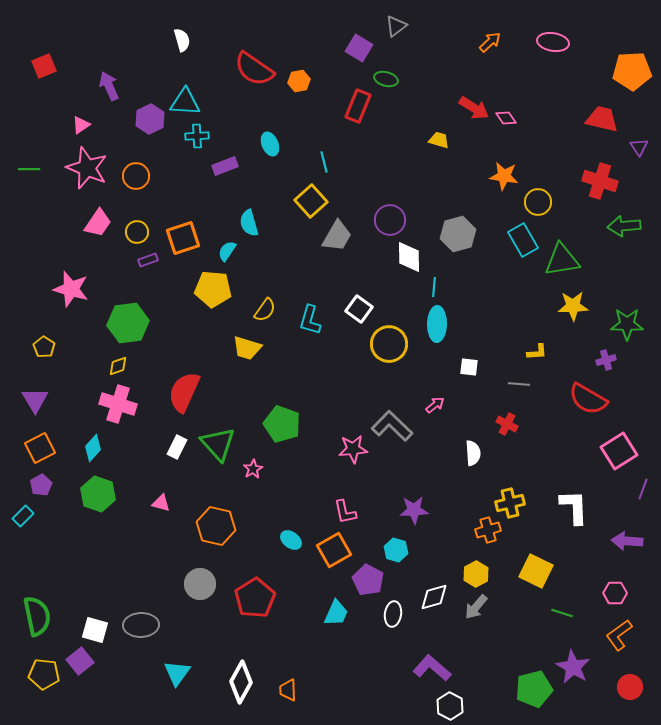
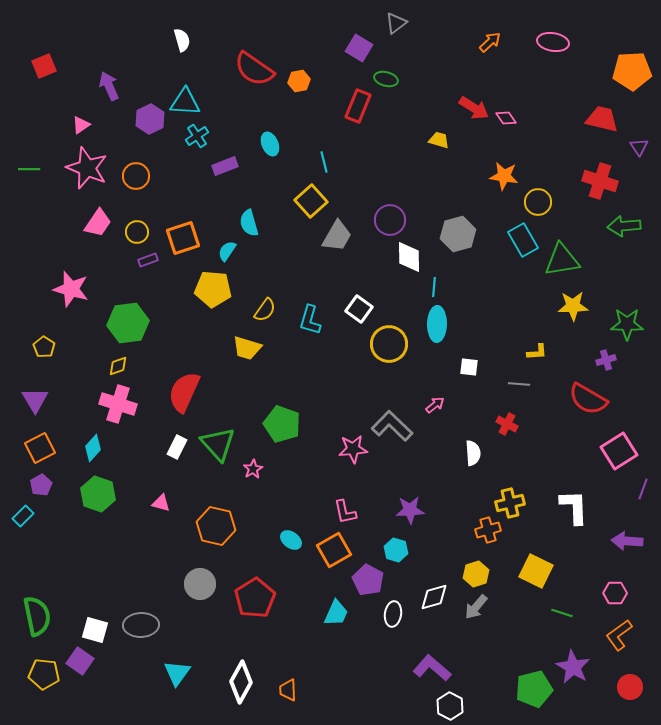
gray triangle at (396, 26): moved 3 px up
cyan cross at (197, 136): rotated 30 degrees counterclockwise
purple star at (414, 510): moved 4 px left
yellow hexagon at (476, 574): rotated 10 degrees clockwise
purple square at (80, 661): rotated 16 degrees counterclockwise
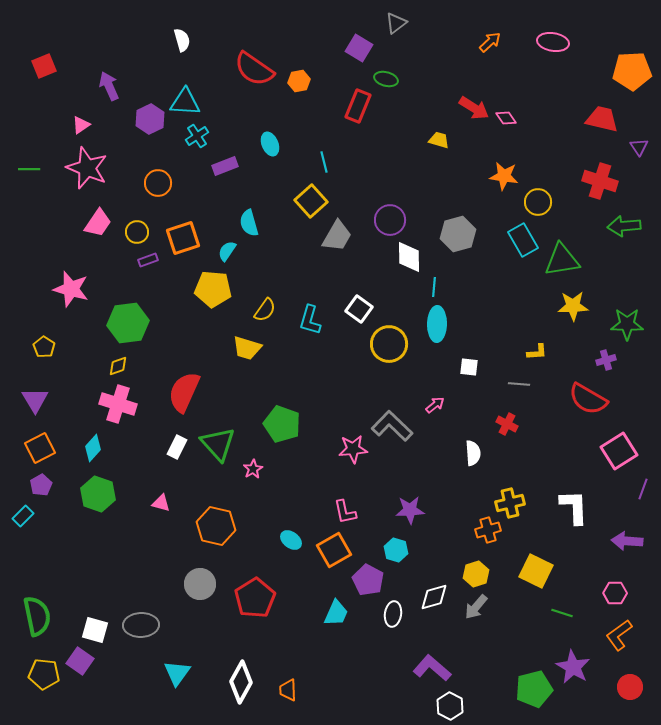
orange circle at (136, 176): moved 22 px right, 7 px down
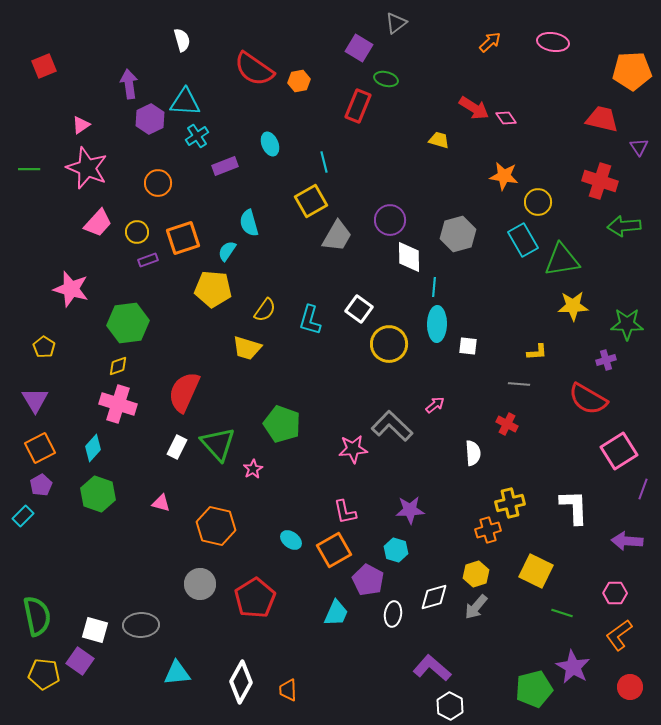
purple arrow at (109, 86): moved 20 px right, 2 px up; rotated 16 degrees clockwise
yellow square at (311, 201): rotated 12 degrees clockwise
pink trapezoid at (98, 223): rotated 8 degrees clockwise
white square at (469, 367): moved 1 px left, 21 px up
cyan triangle at (177, 673): rotated 48 degrees clockwise
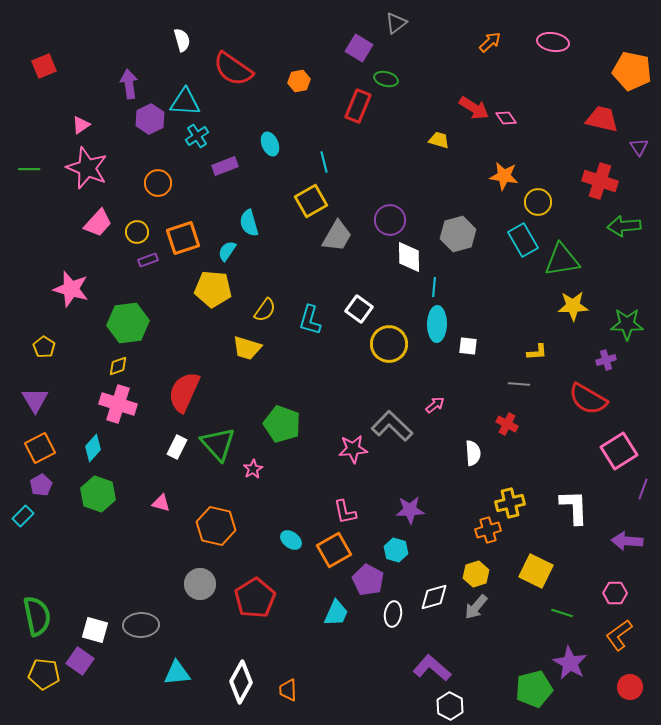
red semicircle at (254, 69): moved 21 px left
orange pentagon at (632, 71): rotated 15 degrees clockwise
purple star at (573, 667): moved 3 px left, 4 px up
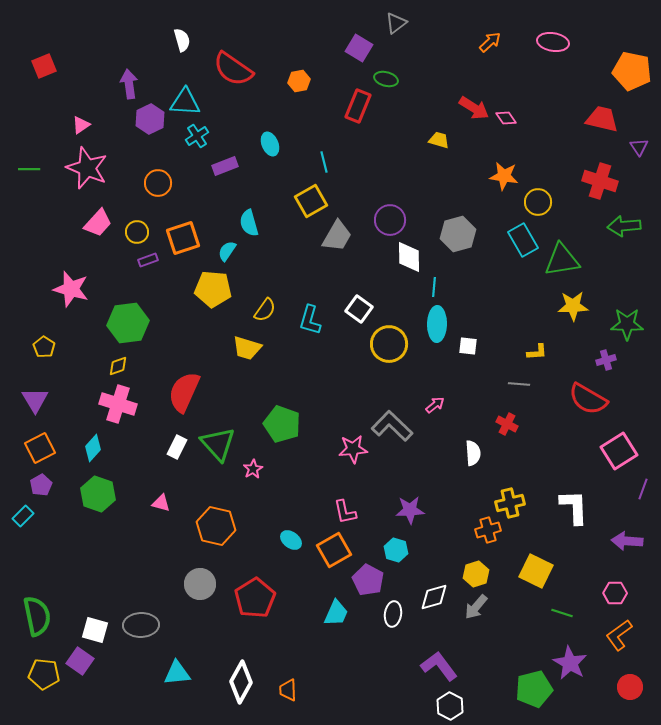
purple L-shape at (432, 668): moved 7 px right, 2 px up; rotated 12 degrees clockwise
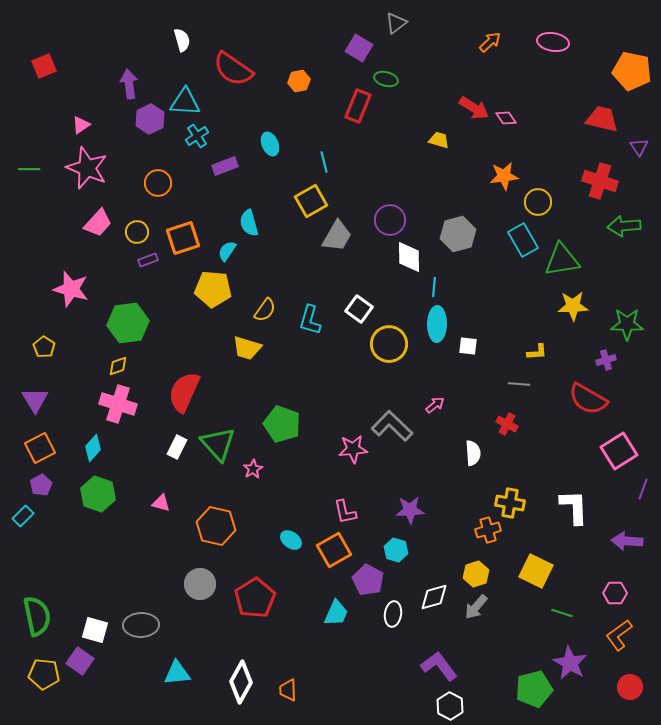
orange star at (504, 176): rotated 16 degrees counterclockwise
yellow cross at (510, 503): rotated 24 degrees clockwise
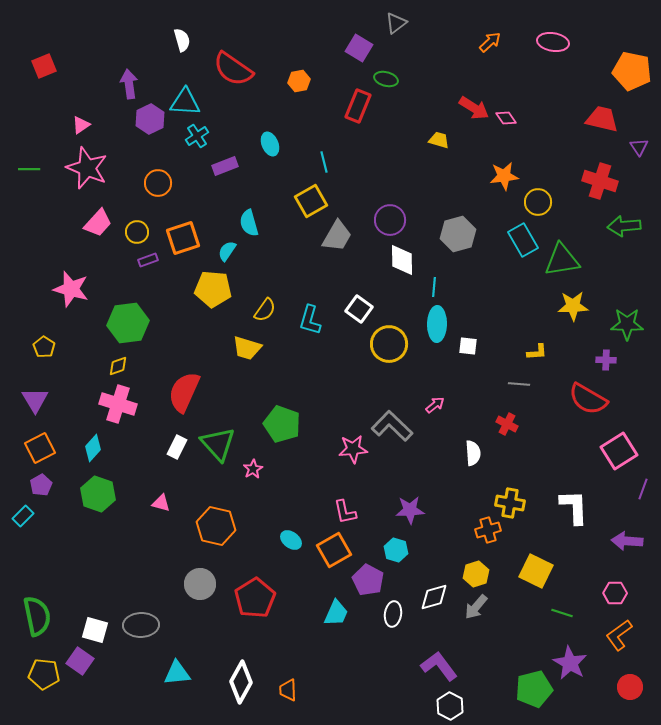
white diamond at (409, 257): moved 7 px left, 3 px down
purple cross at (606, 360): rotated 18 degrees clockwise
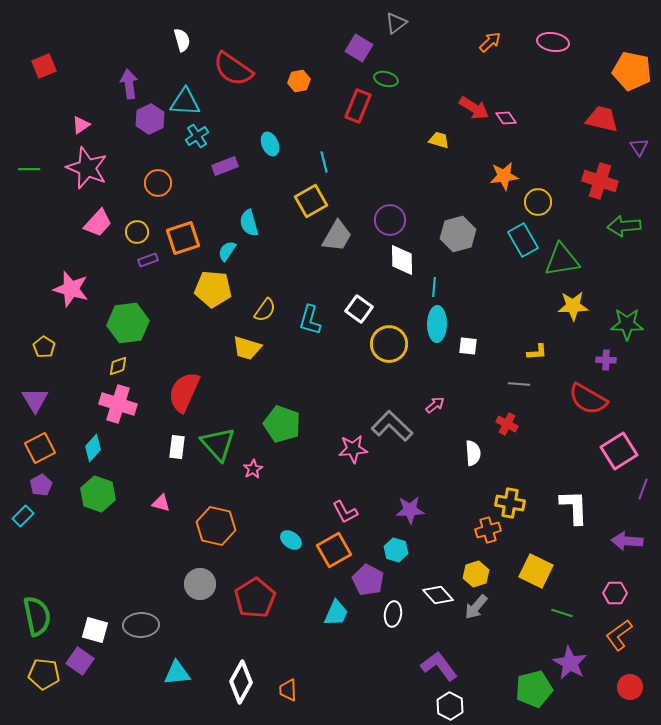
white rectangle at (177, 447): rotated 20 degrees counterclockwise
pink L-shape at (345, 512): rotated 16 degrees counterclockwise
white diamond at (434, 597): moved 4 px right, 2 px up; rotated 64 degrees clockwise
